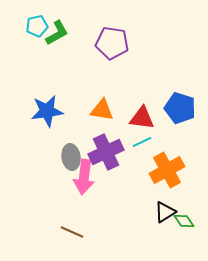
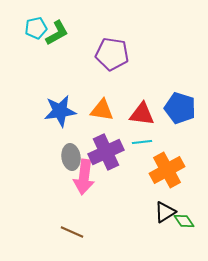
cyan pentagon: moved 1 px left, 2 px down
purple pentagon: moved 11 px down
blue star: moved 13 px right
red triangle: moved 4 px up
cyan line: rotated 18 degrees clockwise
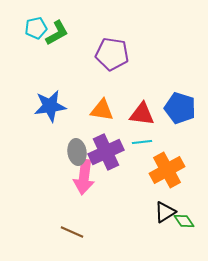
blue star: moved 10 px left, 5 px up
gray ellipse: moved 6 px right, 5 px up
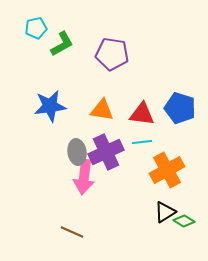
green L-shape: moved 5 px right, 11 px down
green diamond: rotated 25 degrees counterclockwise
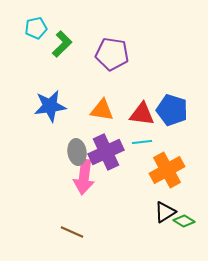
green L-shape: rotated 16 degrees counterclockwise
blue pentagon: moved 8 px left, 2 px down
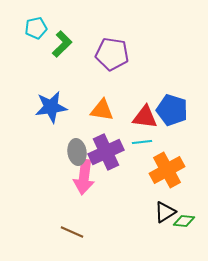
blue star: moved 1 px right, 1 px down
red triangle: moved 3 px right, 3 px down
green diamond: rotated 25 degrees counterclockwise
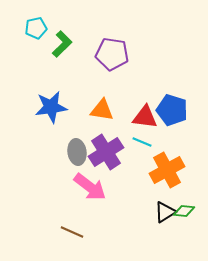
cyan line: rotated 30 degrees clockwise
purple cross: rotated 8 degrees counterclockwise
pink arrow: moved 6 px right, 10 px down; rotated 60 degrees counterclockwise
green diamond: moved 10 px up
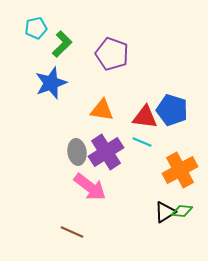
purple pentagon: rotated 12 degrees clockwise
blue star: moved 24 px up; rotated 12 degrees counterclockwise
orange cross: moved 13 px right
green diamond: moved 2 px left
